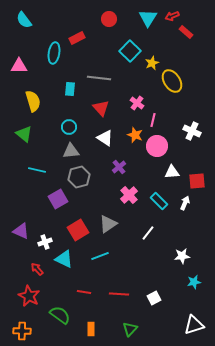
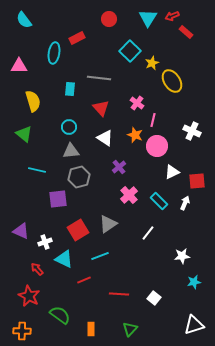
white triangle at (172, 172): rotated 21 degrees counterclockwise
purple square at (58, 199): rotated 24 degrees clockwise
red line at (84, 292): moved 12 px up; rotated 32 degrees counterclockwise
white square at (154, 298): rotated 24 degrees counterclockwise
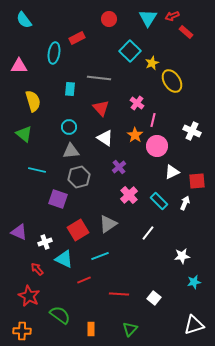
orange star at (135, 135): rotated 14 degrees clockwise
purple square at (58, 199): rotated 24 degrees clockwise
purple triangle at (21, 231): moved 2 px left, 1 px down
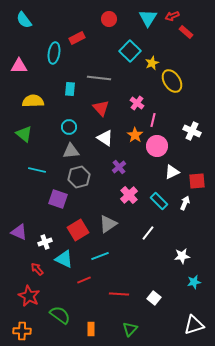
yellow semicircle at (33, 101): rotated 75 degrees counterclockwise
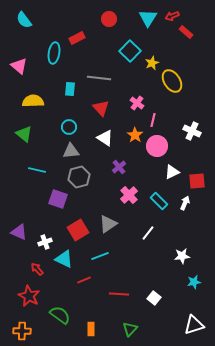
pink triangle at (19, 66): rotated 42 degrees clockwise
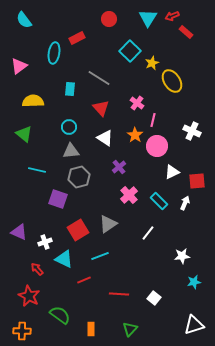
pink triangle at (19, 66): rotated 42 degrees clockwise
gray line at (99, 78): rotated 25 degrees clockwise
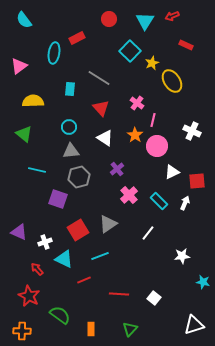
cyan triangle at (148, 18): moved 3 px left, 3 px down
red rectangle at (186, 32): moved 13 px down; rotated 16 degrees counterclockwise
purple cross at (119, 167): moved 2 px left, 2 px down
cyan star at (194, 282): moved 9 px right; rotated 24 degrees clockwise
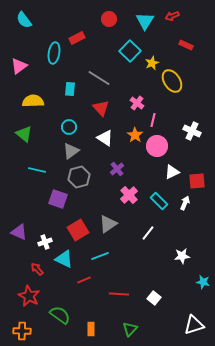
gray triangle at (71, 151): rotated 30 degrees counterclockwise
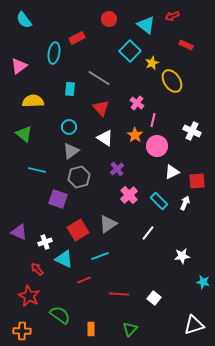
cyan triangle at (145, 21): moved 1 px right, 4 px down; rotated 24 degrees counterclockwise
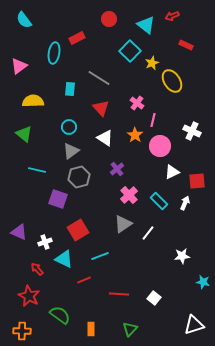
pink circle at (157, 146): moved 3 px right
gray triangle at (108, 224): moved 15 px right
